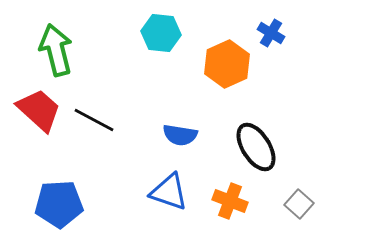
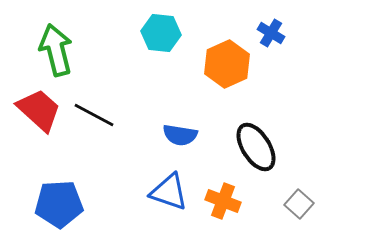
black line: moved 5 px up
orange cross: moved 7 px left
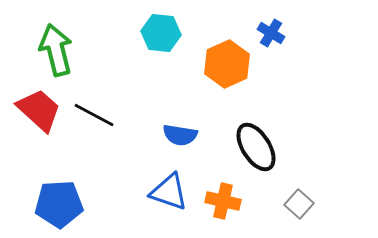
orange cross: rotated 8 degrees counterclockwise
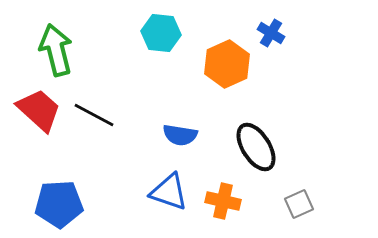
gray square: rotated 24 degrees clockwise
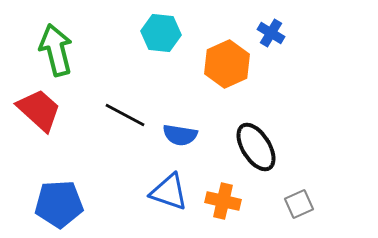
black line: moved 31 px right
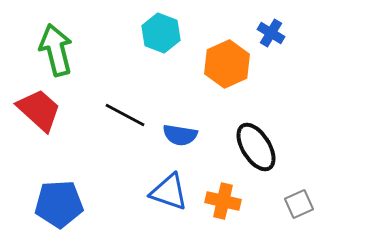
cyan hexagon: rotated 15 degrees clockwise
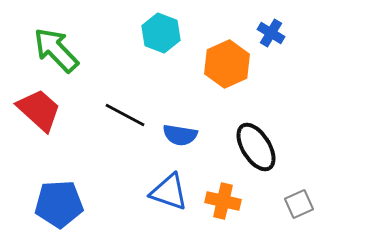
green arrow: rotated 30 degrees counterclockwise
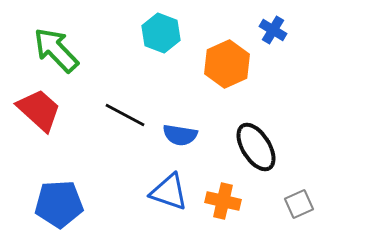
blue cross: moved 2 px right, 3 px up
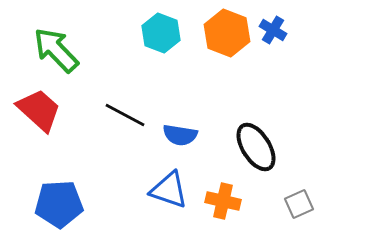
orange hexagon: moved 31 px up; rotated 15 degrees counterclockwise
blue triangle: moved 2 px up
